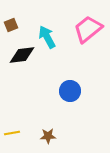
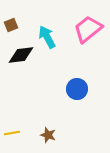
black diamond: moved 1 px left
blue circle: moved 7 px right, 2 px up
brown star: moved 1 px up; rotated 21 degrees clockwise
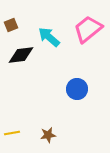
cyan arrow: moved 2 px right; rotated 20 degrees counterclockwise
brown star: rotated 28 degrees counterclockwise
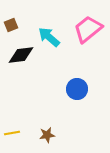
brown star: moved 1 px left
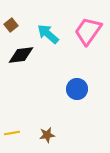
brown square: rotated 16 degrees counterclockwise
pink trapezoid: moved 2 px down; rotated 16 degrees counterclockwise
cyan arrow: moved 1 px left, 3 px up
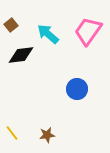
yellow line: rotated 63 degrees clockwise
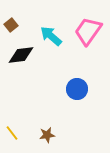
cyan arrow: moved 3 px right, 2 px down
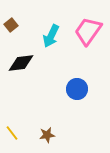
cyan arrow: rotated 105 degrees counterclockwise
black diamond: moved 8 px down
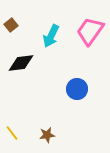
pink trapezoid: moved 2 px right
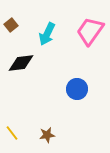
cyan arrow: moved 4 px left, 2 px up
